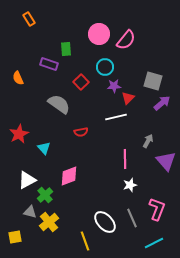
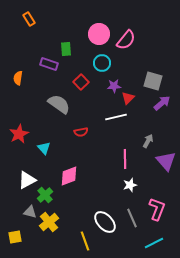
cyan circle: moved 3 px left, 4 px up
orange semicircle: rotated 32 degrees clockwise
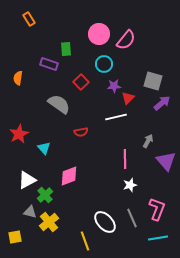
cyan circle: moved 2 px right, 1 px down
cyan line: moved 4 px right, 5 px up; rotated 18 degrees clockwise
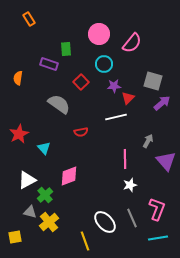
pink semicircle: moved 6 px right, 3 px down
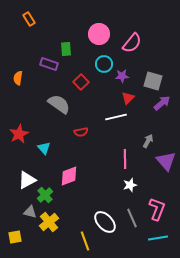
purple star: moved 8 px right, 10 px up
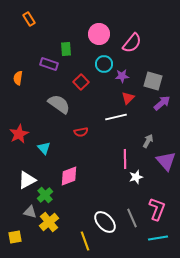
white star: moved 6 px right, 8 px up
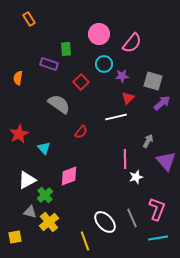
red semicircle: rotated 40 degrees counterclockwise
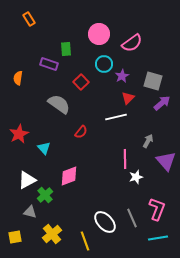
pink semicircle: rotated 15 degrees clockwise
purple star: rotated 24 degrees counterclockwise
yellow cross: moved 3 px right, 12 px down
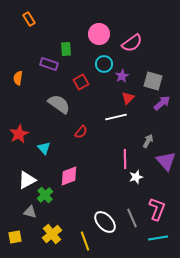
red square: rotated 14 degrees clockwise
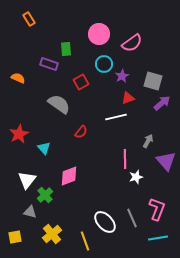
orange semicircle: rotated 104 degrees clockwise
red triangle: rotated 24 degrees clockwise
white triangle: rotated 24 degrees counterclockwise
